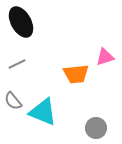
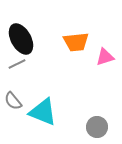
black ellipse: moved 17 px down
orange trapezoid: moved 32 px up
gray circle: moved 1 px right, 1 px up
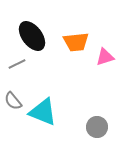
black ellipse: moved 11 px right, 3 px up; rotated 8 degrees counterclockwise
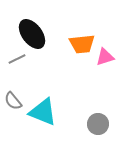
black ellipse: moved 2 px up
orange trapezoid: moved 6 px right, 2 px down
gray line: moved 5 px up
gray circle: moved 1 px right, 3 px up
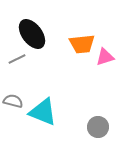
gray semicircle: rotated 144 degrees clockwise
gray circle: moved 3 px down
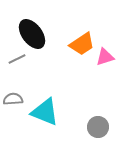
orange trapezoid: rotated 28 degrees counterclockwise
gray semicircle: moved 2 px up; rotated 18 degrees counterclockwise
cyan triangle: moved 2 px right
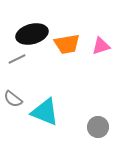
black ellipse: rotated 68 degrees counterclockwise
orange trapezoid: moved 15 px left; rotated 24 degrees clockwise
pink triangle: moved 4 px left, 11 px up
gray semicircle: rotated 138 degrees counterclockwise
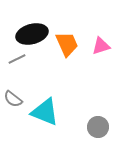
orange trapezoid: rotated 104 degrees counterclockwise
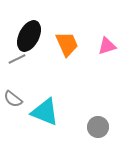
black ellipse: moved 3 px left, 2 px down; rotated 48 degrees counterclockwise
pink triangle: moved 6 px right
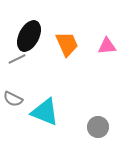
pink triangle: rotated 12 degrees clockwise
gray semicircle: rotated 12 degrees counterclockwise
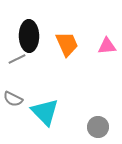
black ellipse: rotated 28 degrees counterclockwise
cyan triangle: rotated 24 degrees clockwise
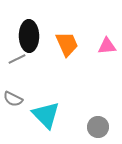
cyan triangle: moved 1 px right, 3 px down
